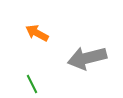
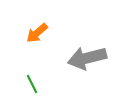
orange arrow: rotated 70 degrees counterclockwise
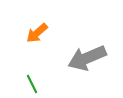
gray arrow: rotated 9 degrees counterclockwise
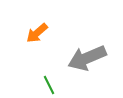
green line: moved 17 px right, 1 px down
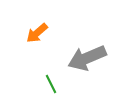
green line: moved 2 px right, 1 px up
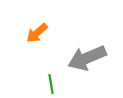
green line: rotated 18 degrees clockwise
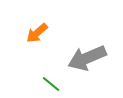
green line: rotated 42 degrees counterclockwise
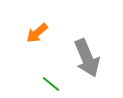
gray arrow: rotated 90 degrees counterclockwise
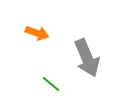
orange arrow: rotated 120 degrees counterclockwise
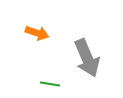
green line: moved 1 px left; rotated 30 degrees counterclockwise
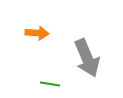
orange arrow: rotated 15 degrees counterclockwise
